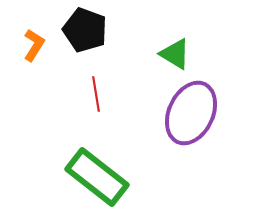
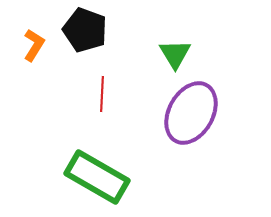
green triangle: rotated 28 degrees clockwise
red line: moved 6 px right; rotated 12 degrees clockwise
purple ellipse: rotated 4 degrees clockwise
green rectangle: rotated 8 degrees counterclockwise
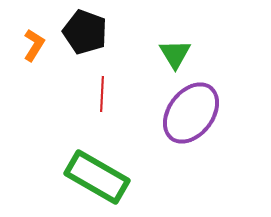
black pentagon: moved 2 px down
purple ellipse: rotated 8 degrees clockwise
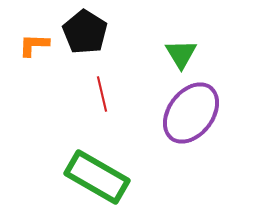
black pentagon: rotated 12 degrees clockwise
orange L-shape: rotated 120 degrees counterclockwise
green triangle: moved 6 px right
red line: rotated 16 degrees counterclockwise
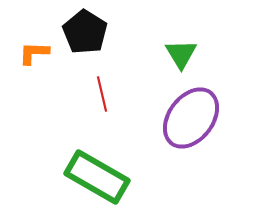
orange L-shape: moved 8 px down
purple ellipse: moved 5 px down
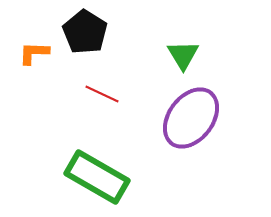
green triangle: moved 2 px right, 1 px down
red line: rotated 52 degrees counterclockwise
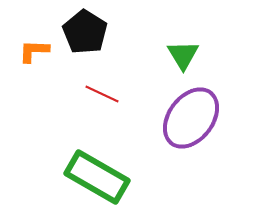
orange L-shape: moved 2 px up
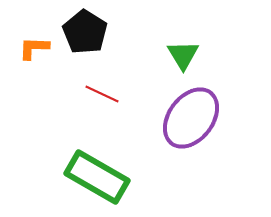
orange L-shape: moved 3 px up
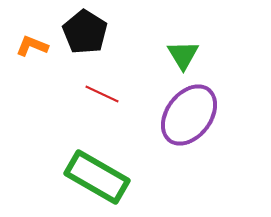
orange L-shape: moved 2 px left, 2 px up; rotated 20 degrees clockwise
purple ellipse: moved 2 px left, 3 px up
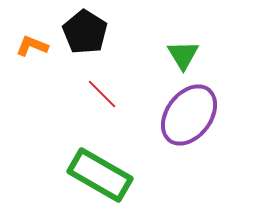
red line: rotated 20 degrees clockwise
green rectangle: moved 3 px right, 2 px up
